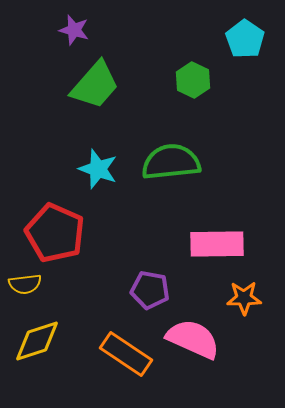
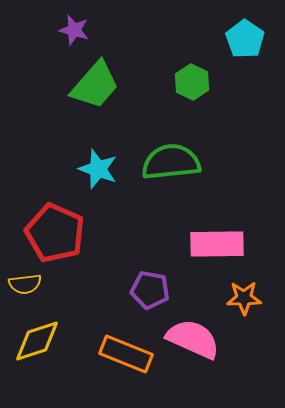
green hexagon: moved 1 px left, 2 px down
orange rectangle: rotated 12 degrees counterclockwise
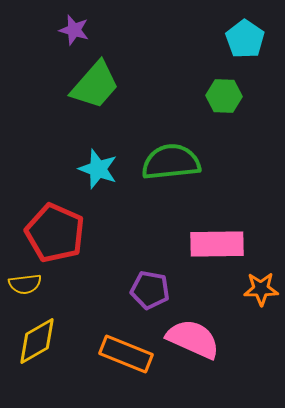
green hexagon: moved 32 px right, 14 px down; rotated 24 degrees counterclockwise
orange star: moved 17 px right, 9 px up
yellow diamond: rotated 12 degrees counterclockwise
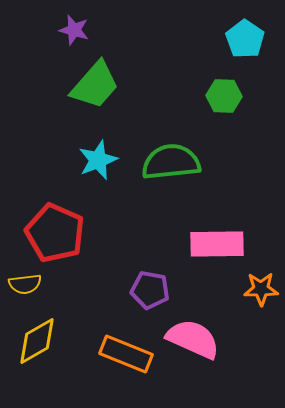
cyan star: moved 9 px up; rotated 30 degrees clockwise
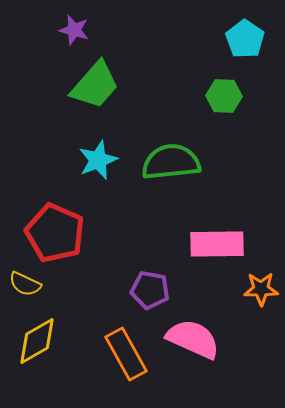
yellow semicircle: rotated 32 degrees clockwise
orange rectangle: rotated 39 degrees clockwise
